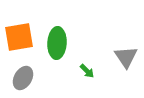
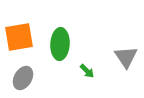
green ellipse: moved 3 px right, 1 px down
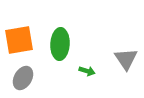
orange square: moved 3 px down
gray triangle: moved 2 px down
green arrow: rotated 28 degrees counterclockwise
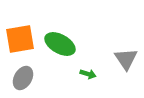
orange square: moved 1 px right, 1 px up
green ellipse: rotated 64 degrees counterclockwise
green arrow: moved 1 px right, 3 px down
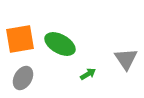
green arrow: rotated 49 degrees counterclockwise
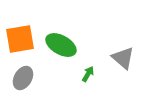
green ellipse: moved 1 px right, 1 px down
gray triangle: moved 3 px left, 1 px up; rotated 15 degrees counterclockwise
green arrow: rotated 28 degrees counterclockwise
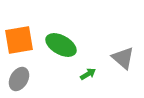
orange square: moved 1 px left, 1 px down
green arrow: rotated 28 degrees clockwise
gray ellipse: moved 4 px left, 1 px down
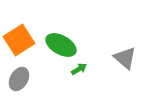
orange square: rotated 24 degrees counterclockwise
gray triangle: moved 2 px right
green arrow: moved 9 px left, 5 px up
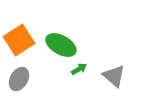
gray triangle: moved 11 px left, 18 px down
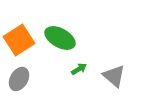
green ellipse: moved 1 px left, 7 px up
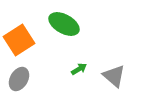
green ellipse: moved 4 px right, 14 px up
